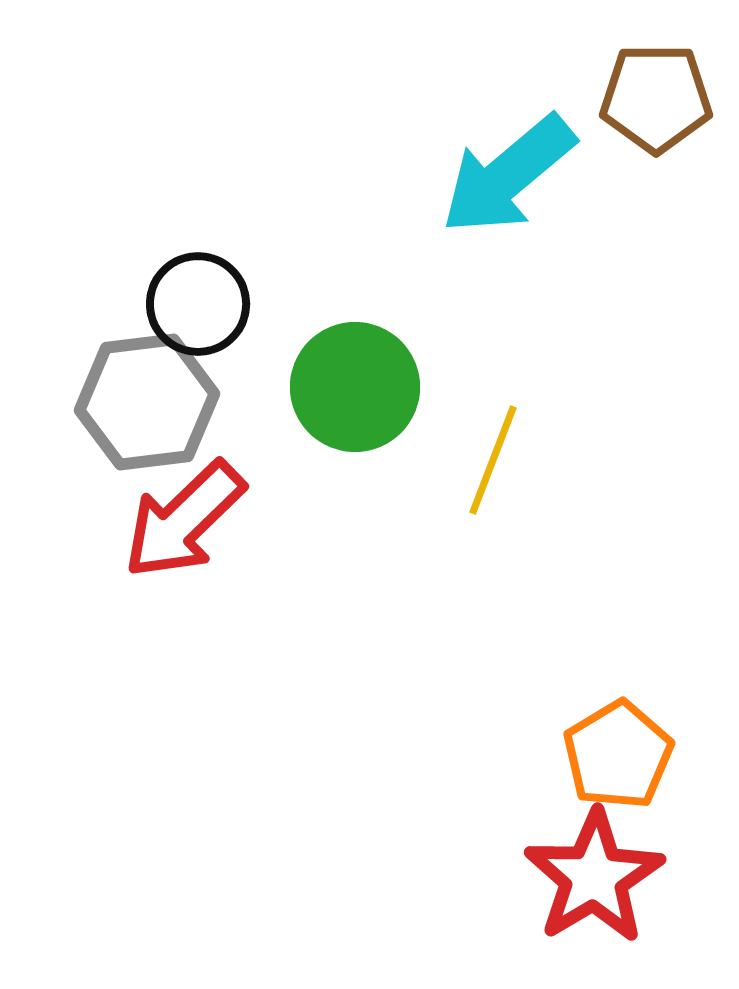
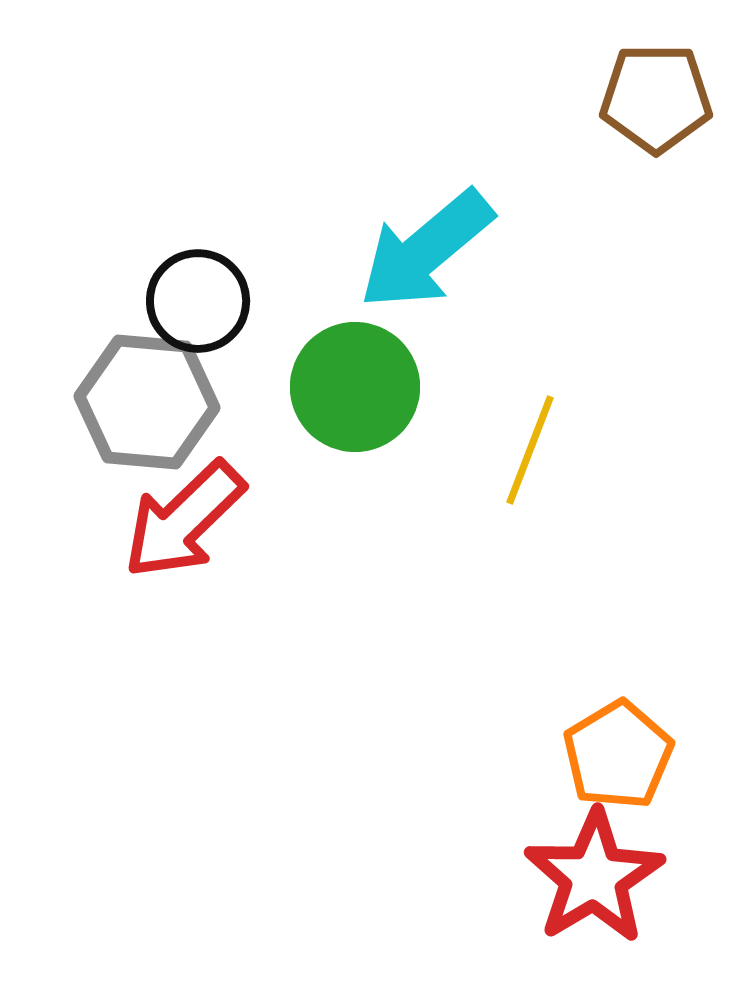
cyan arrow: moved 82 px left, 75 px down
black circle: moved 3 px up
gray hexagon: rotated 12 degrees clockwise
yellow line: moved 37 px right, 10 px up
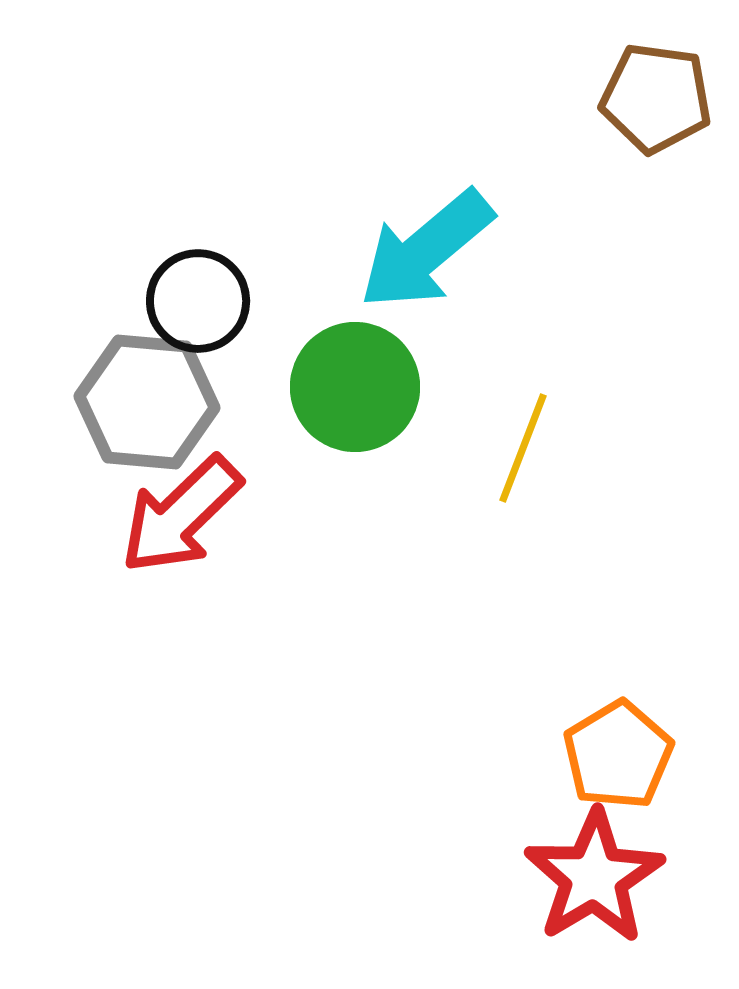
brown pentagon: rotated 8 degrees clockwise
yellow line: moved 7 px left, 2 px up
red arrow: moved 3 px left, 5 px up
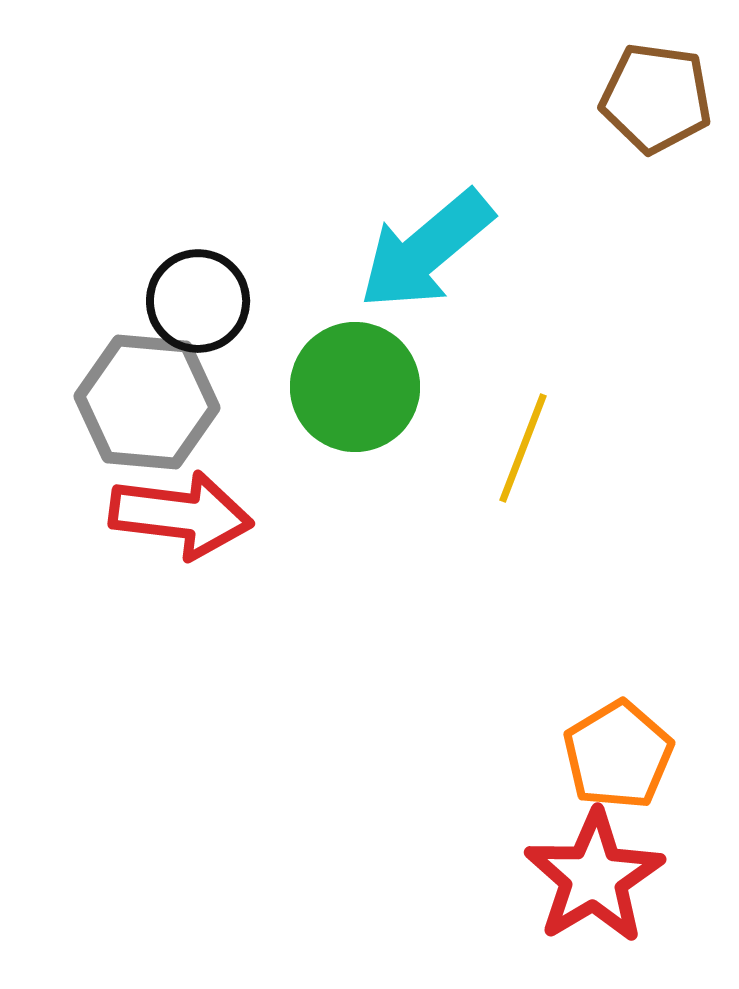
red arrow: rotated 129 degrees counterclockwise
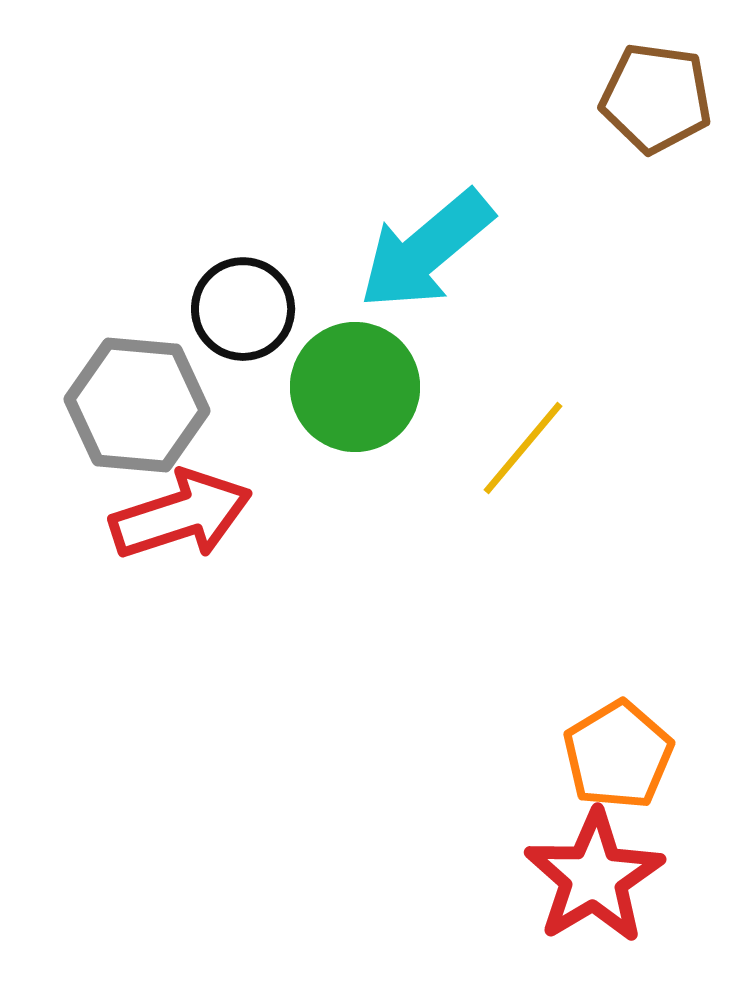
black circle: moved 45 px right, 8 px down
gray hexagon: moved 10 px left, 3 px down
yellow line: rotated 19 degrees clockwise
red arrow: rotated 25 degrees counterclockwise
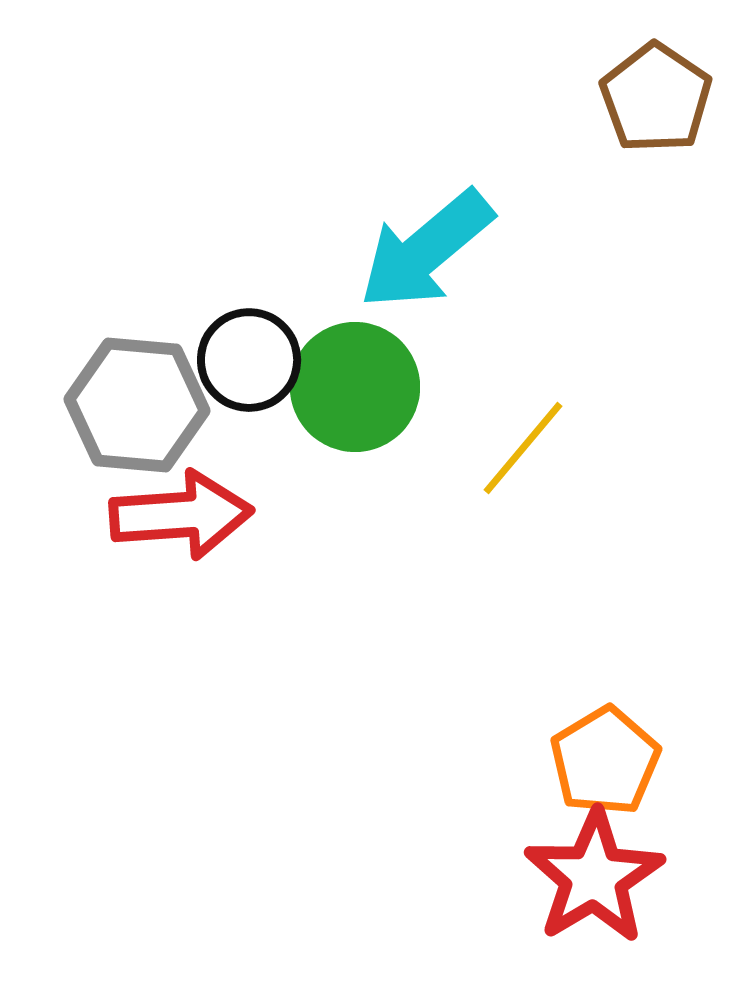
brown pentagon: rotated 26 degrees clockwise
black circle: moved 6 px right, 51 px down
red arrow: rotated 14 degrees clockwise
orange pentagon: moved 13 px left, 6 px down
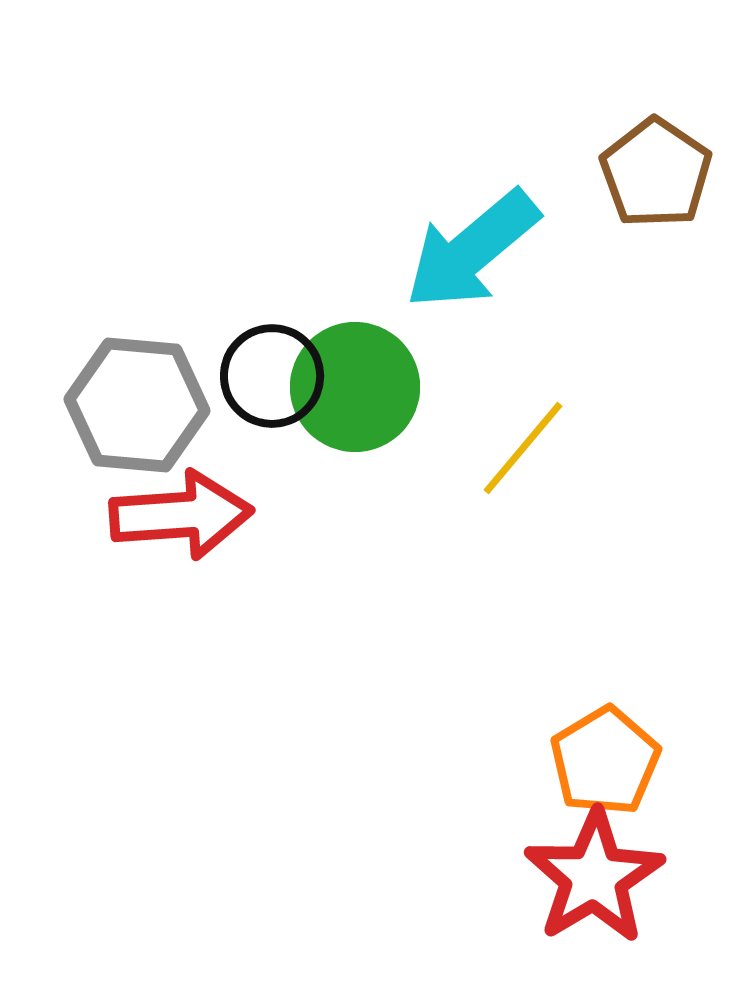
brown pentagon: moved 75 px down
cyan arrow: moved 46 px right
black circle: moved 23 px right, 16 px down
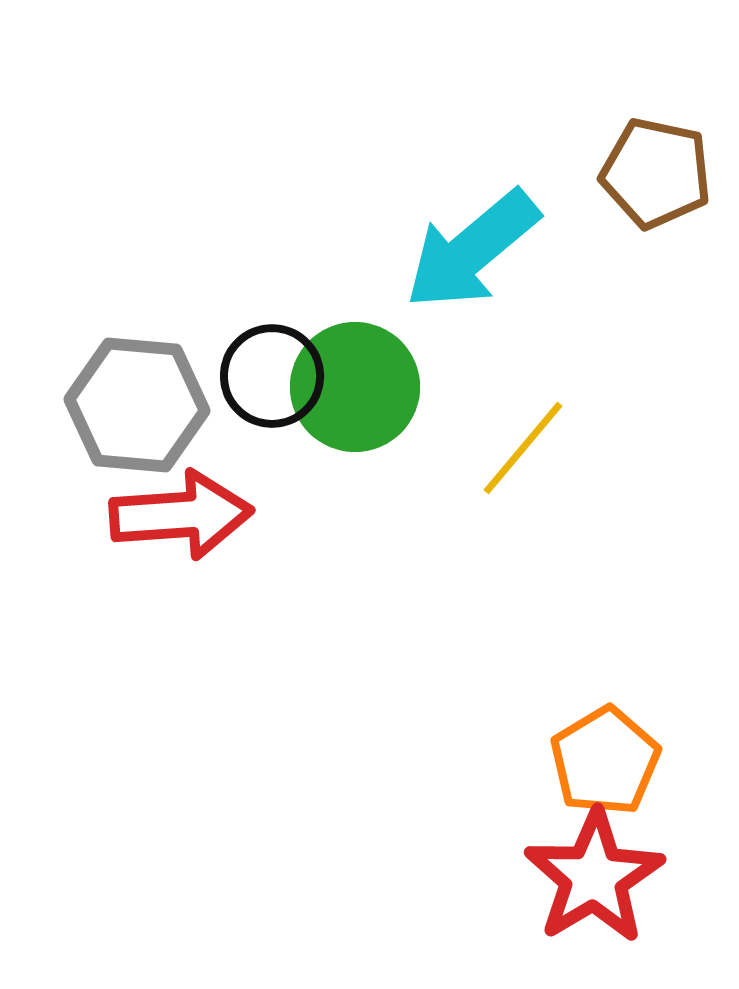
brown pentagon: rotated 22 degrees counterclockwise
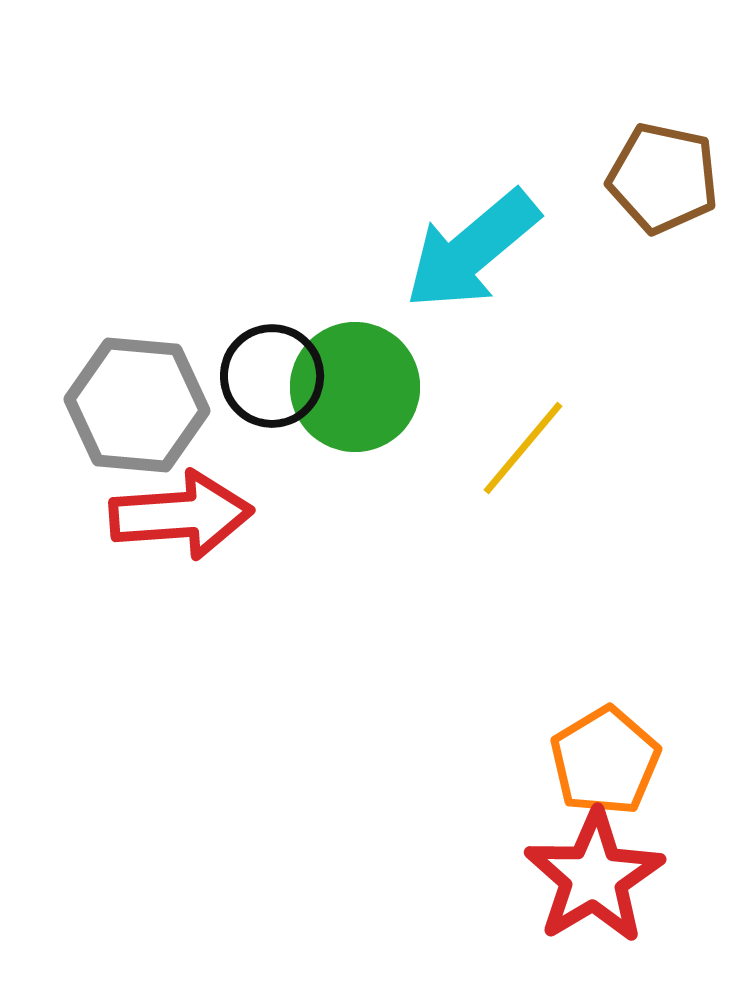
brown pentagon: moved 7 px right, 5 px down
